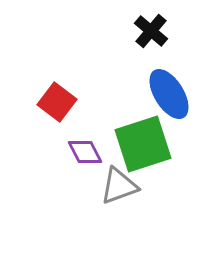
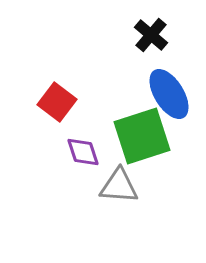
black cross: moved 4 px down
green square: moved 1 px left, 8 px up
purple diamond: moved 2 px left; rotated 9 degrees clockwise
gray triangle: rotated 24 degrees clockwise
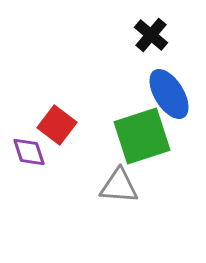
red square: moved 23 px down
purple diamond: moved 54 px left
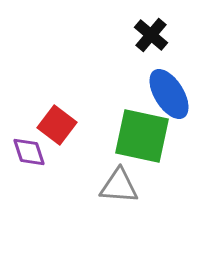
green square: rotated 30 degrees clockwise
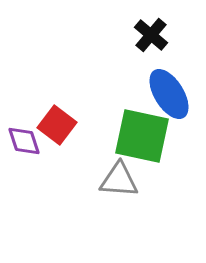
purple diamond: moved 5 px left, 11 px up
gray triangle: moved 6 px up
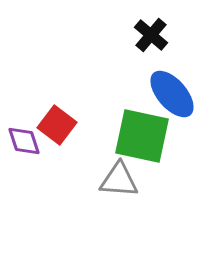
blue ellipse: moved 3 px right; rotated 9 degrees counterclockwise
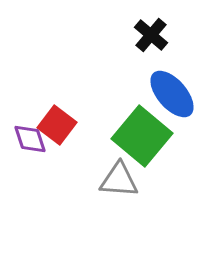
green square: rotated 28 degrees clockwise
purple diamond: moved 6 px right, 2 px up
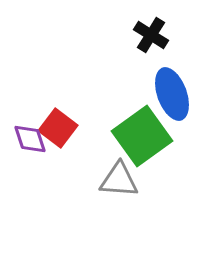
black cross: rotated 8 degrees counterclockwise
blue ellipse: rotated 21 degrees clockwise
red square: moved 1 px right, 3 px down
green square: rotated 14 degrees clockwise
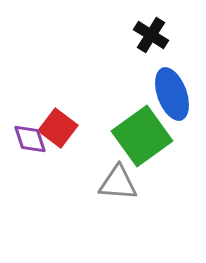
gray triangle: moved 1 px left, 3 px down
